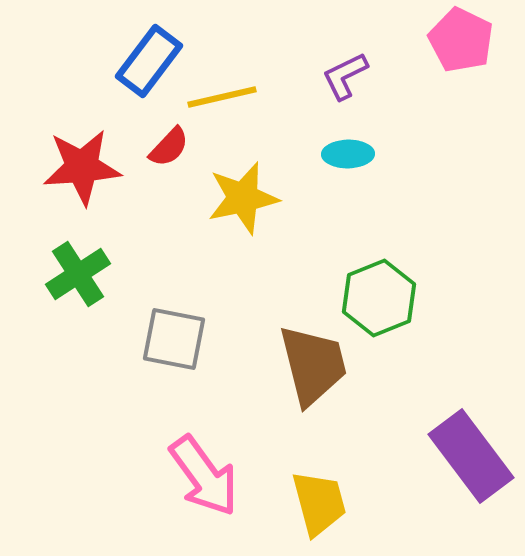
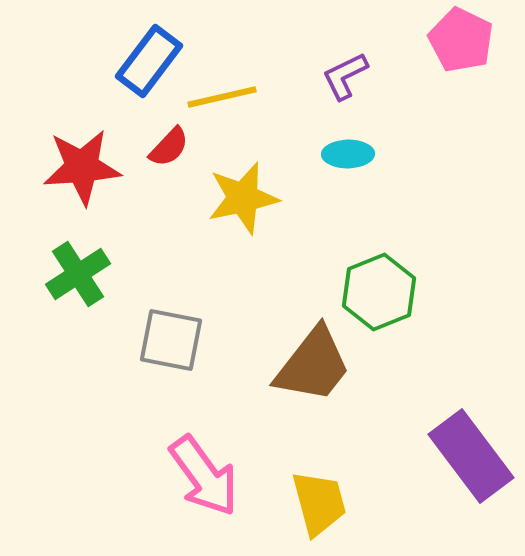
green hexagon: moved 6 px up
gray square: moved 3 px left, 1 px down
brown trapezoid: rotated 52 degrees clockwise
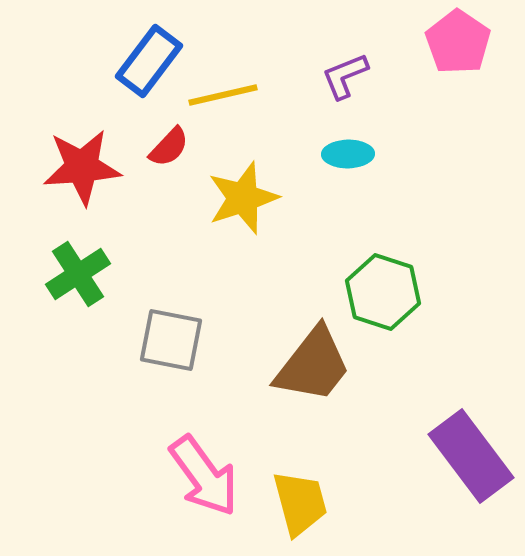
pink pentagon: moved 3 px left, 2 px down; rotated 8 degrees clockwise
purple L-shape: rotated 4 degrees clockwise
yellow line: moved 1 px right, 2 px up
yellow star: rotated 6 degrees counterclockwise
green hexagon: moved 4 px right; rotated 20 degrees counterclockwise
yellow trapezoid: moved 19 px left
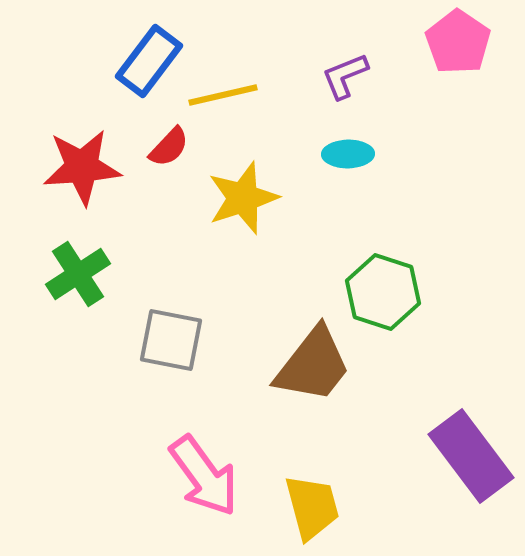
yellow trapezoid: moved 12 px right, 4 px down
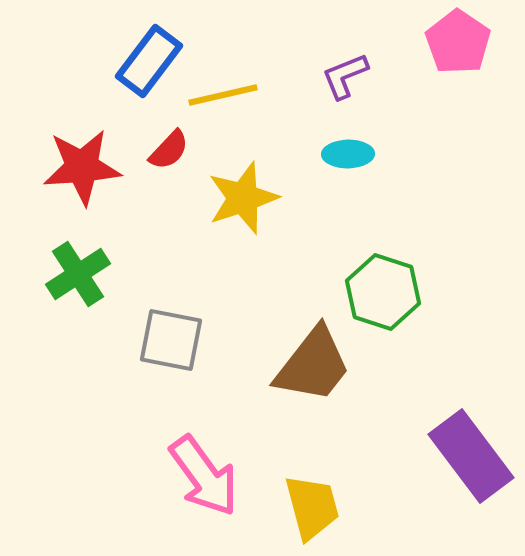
red semicircle: moved 3 px down
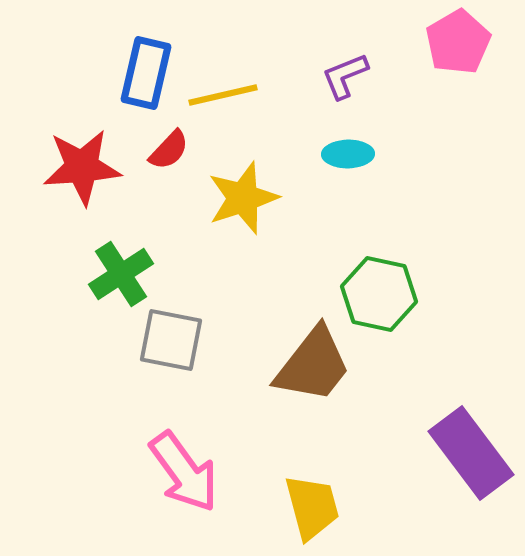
pink pentagon: rotated 8 degrees clockwise
blue rectangle: moved 3 px left, 12 px down; rotated 24 degrees counterclockwise
green cross: moved 43 px right
green hexagon: moved 4 px left, 2 px down; rotated 6 degrees counterclockwise
purple rectangle: moved 3 px up
pink arrow: moved 20 px left, 4 px up
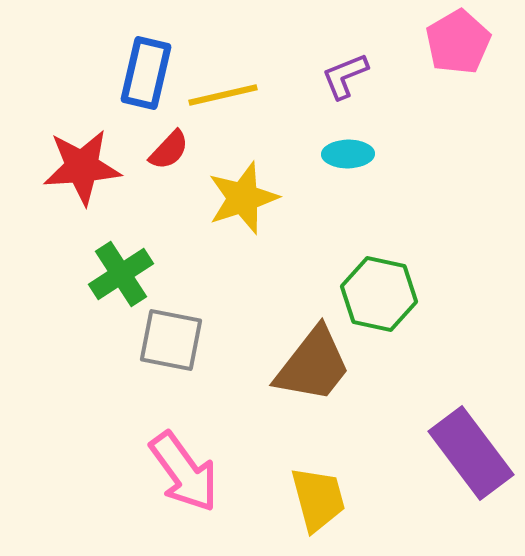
yellow trapezoid: moved 6 px right, 8 px up
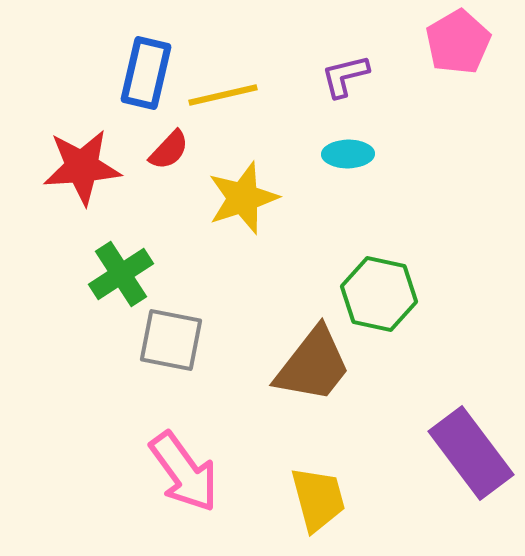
purple L-shape: rotated 8 degrees clockwise
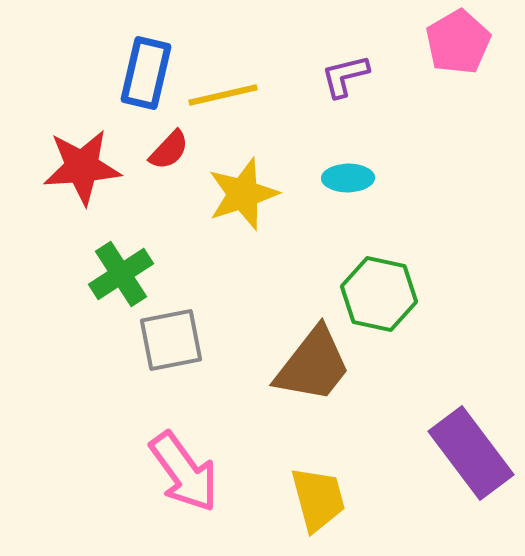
cyan ellipse: moved 24 px down
yellow star: moved 4 px up
gray square: rotated 22 degrees counterclockwise
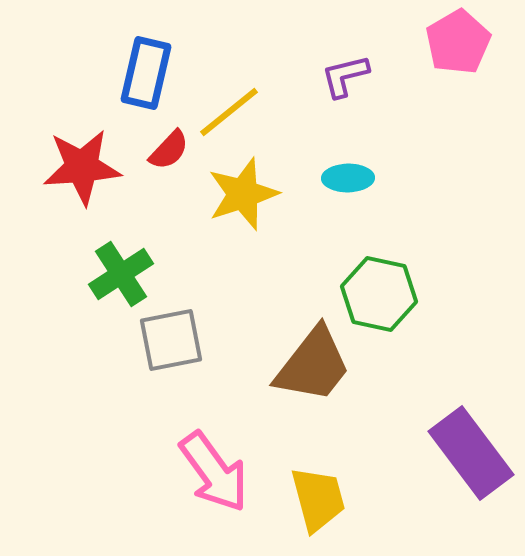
yellow line: moved 6 px right, 17 px down; rotated 26 degrees counterclockwise
pink arrow: moved 30 px right
